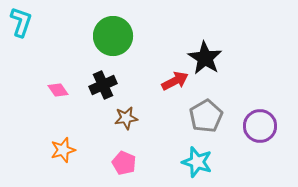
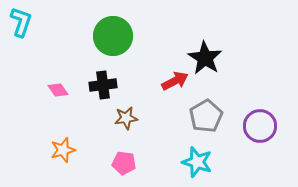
black cross: rotated 16 degrees clockwise
pink pentagon: rotated 15 degrees counterclockwise
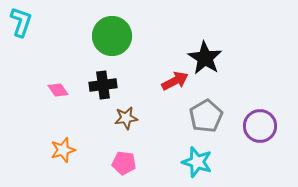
green circle: moved 1 px left
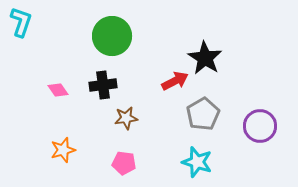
gray pentagon: moved 3 px left, 2 px up
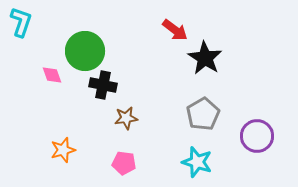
green circle: moved 27 px left, 15 px down
red arrow: moved 51 px up; rotated 64 degrees clockwise
black cross: rotated 20 degrees clockwise
pink diamond: moved 6 px left, 15 px up; rotated 15 degrees clockwise
purple circle: moved 3 px left, 10 px down
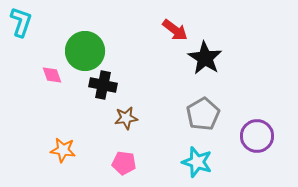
orange star: rotated 25 degrees clockwise
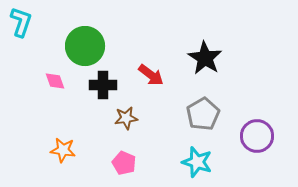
red arrow: moved 24 px left, 45 px down
green circle: moved 5 px up
pink diamond: moved 3 px right, 6 px down
black cross: rotated 12 degrees counterclockwise
pink pentagon: rotated 15 degrees clockwise
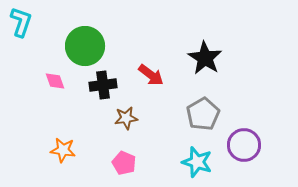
black cross: rotated 8 degrees counterclockwise
purple circle: moved 13 px left, 9 px down
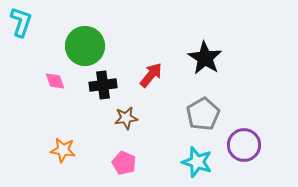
red arrow: rotated 88 degrees counterclockwise
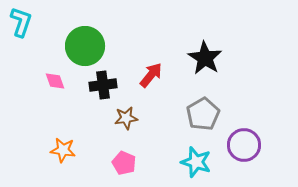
cyan star: moved 1 px left
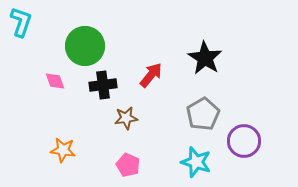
purple circle: moved 4 px up
pink pentagon: moved 4 px right, 2 px down
